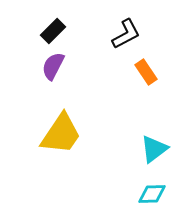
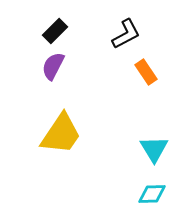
black rectangle: moved 2 px right
cyan triangle: rotated 24 degrees counterclockwise
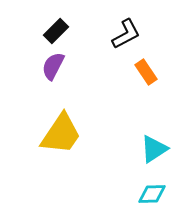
black rectangle: moved 1 px right
cyan triangle: rotated 28 degrees clockwise
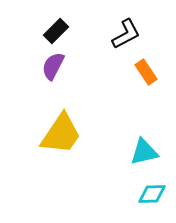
cyan triangle: moved 10 px left, 3 px down; rotated 20 degrees clockwise
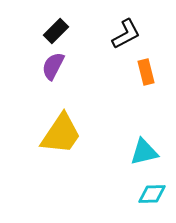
orange rectangle: rotated 20 degrees clockwise
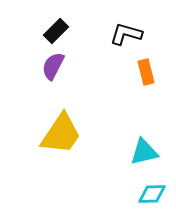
black L-shape: rotated 136 degrees counterclockwise
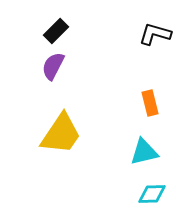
black L-shape: moved 29 px right
orange rectangle: moved 4 px right, 31 px down
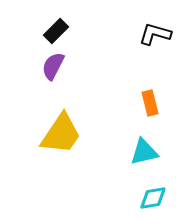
cyan diamond: moved 1 px right, 4 px down; rotated 8 degrees counterclockwise
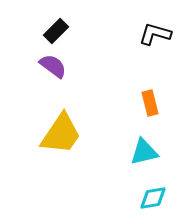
purple semicircle: rotated 100 degrees clockwise
